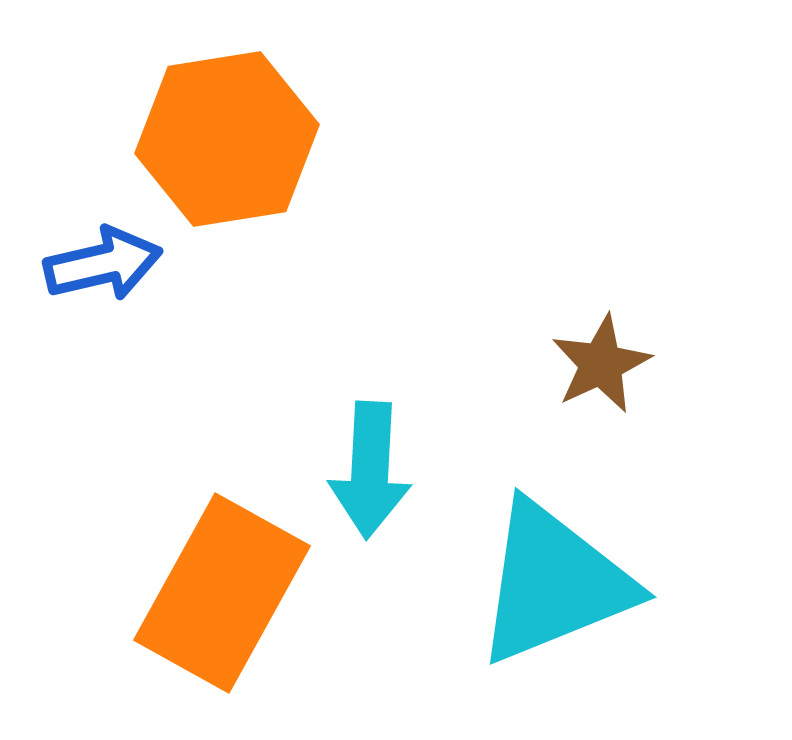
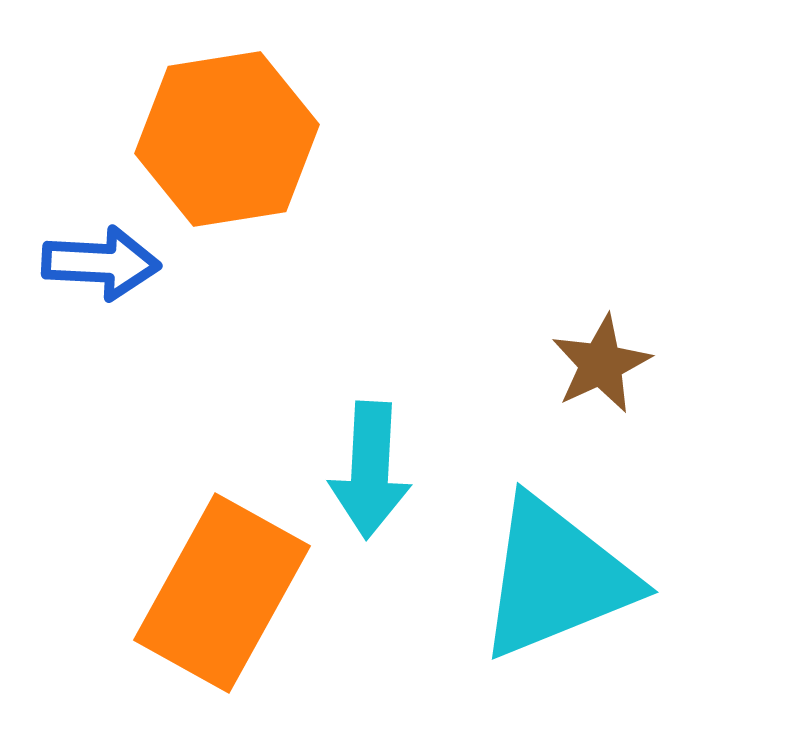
blue arrow: moved 2 px left, 1 px up; rotated 16 degrees clockwise
cyan triangle: moved 2 px right, 5 px up
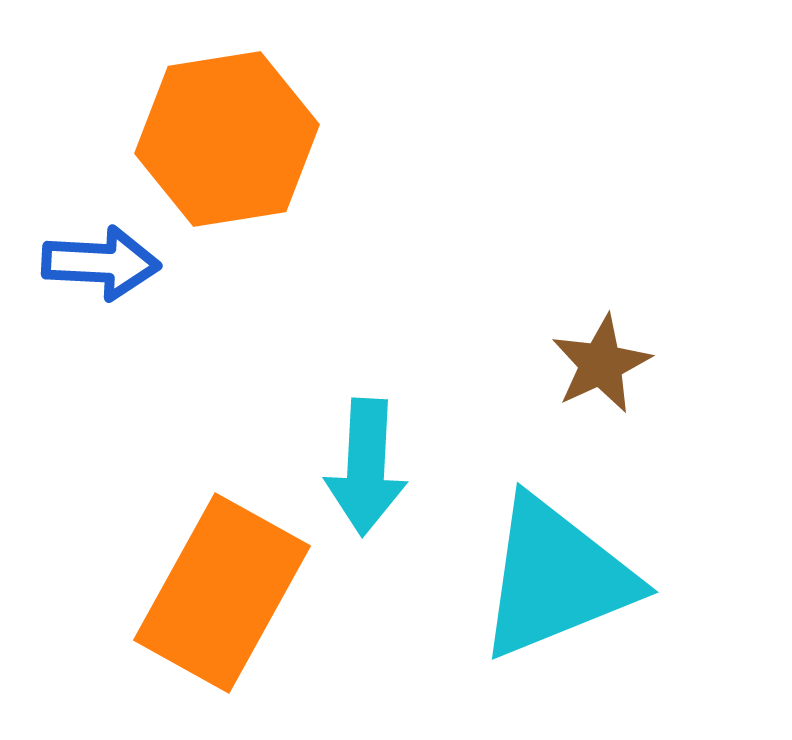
cyan arrow: moved 4 px left, 3 px up
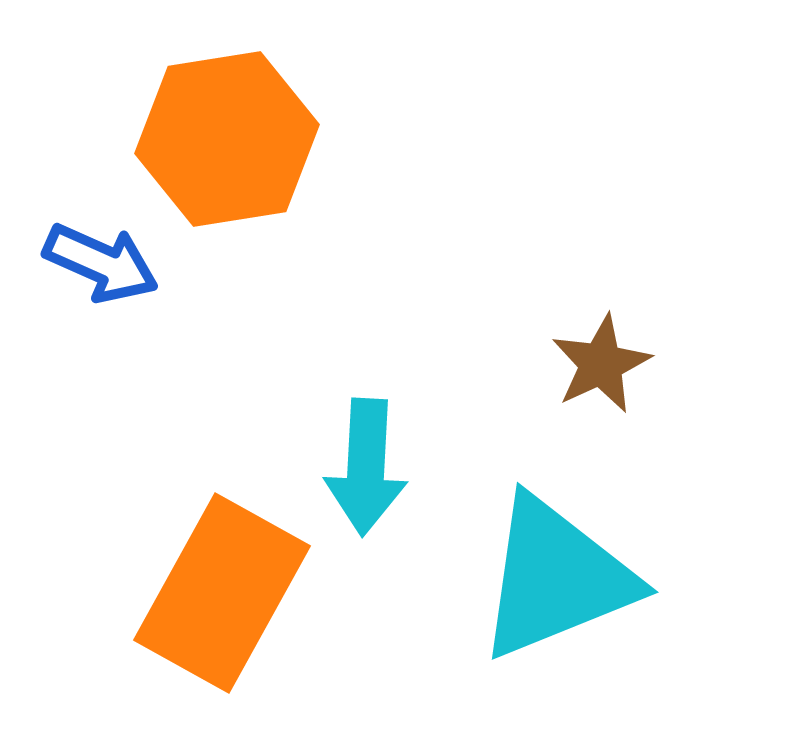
blue arrow: rotated 21 degrees clockwise
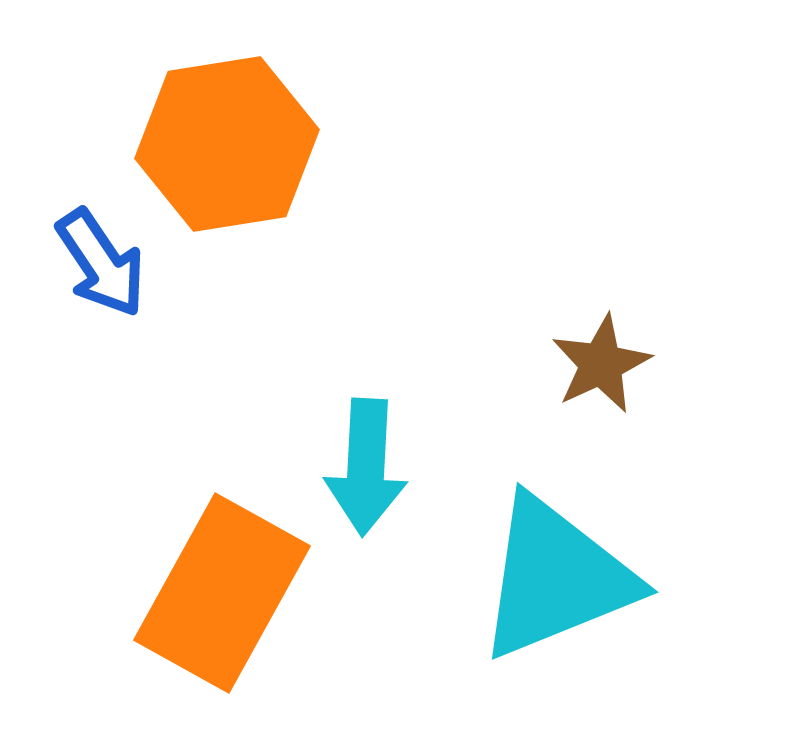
orange hexagon: moved 5 px down
blue arrow: rotated 32 degrees clockwise
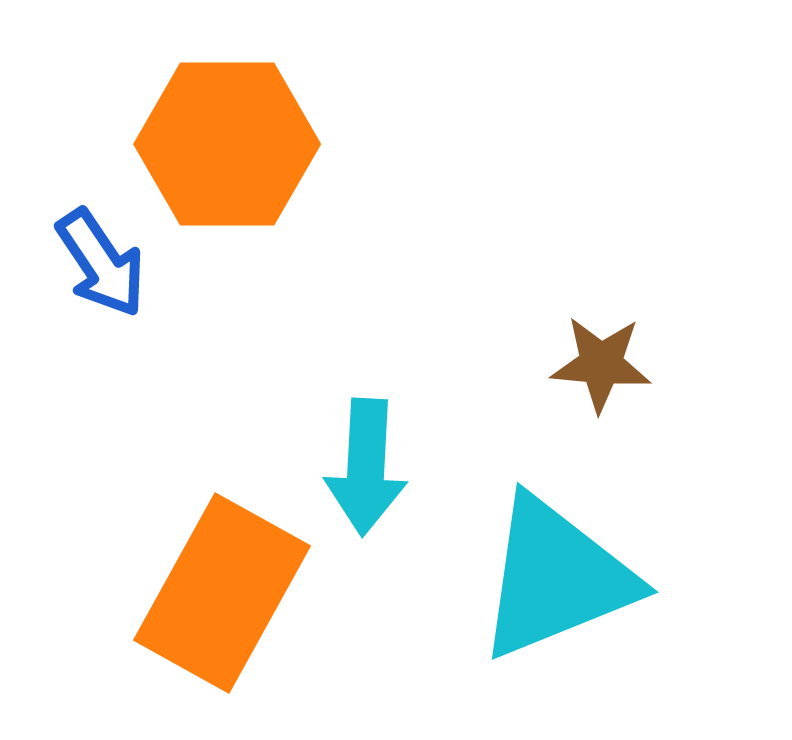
orange hexagon: rotated 9 degrees clockwise
brown star: rotated 30 degrees clockwise
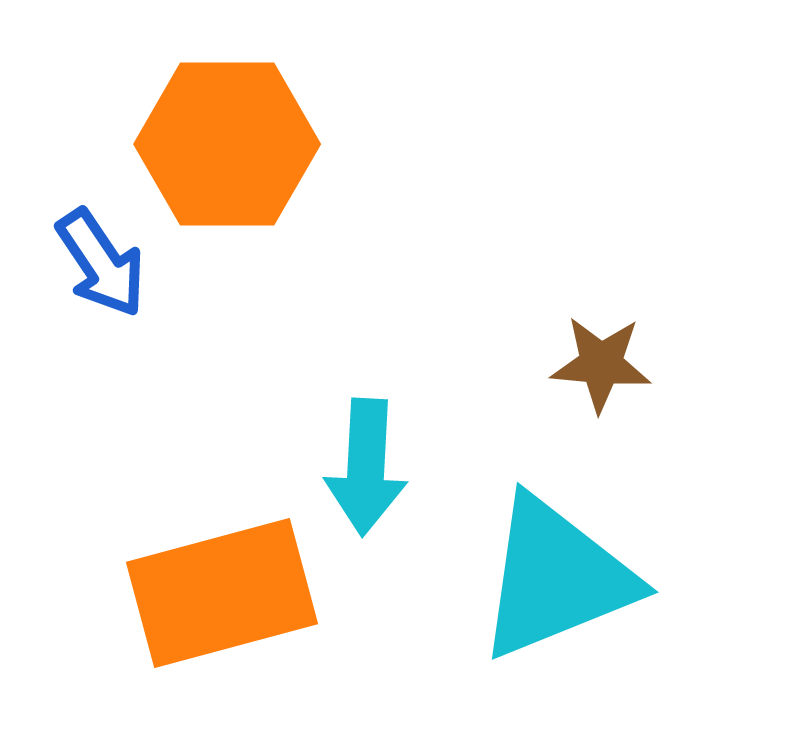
orange rectangle: rotated 46 degrees clockwise
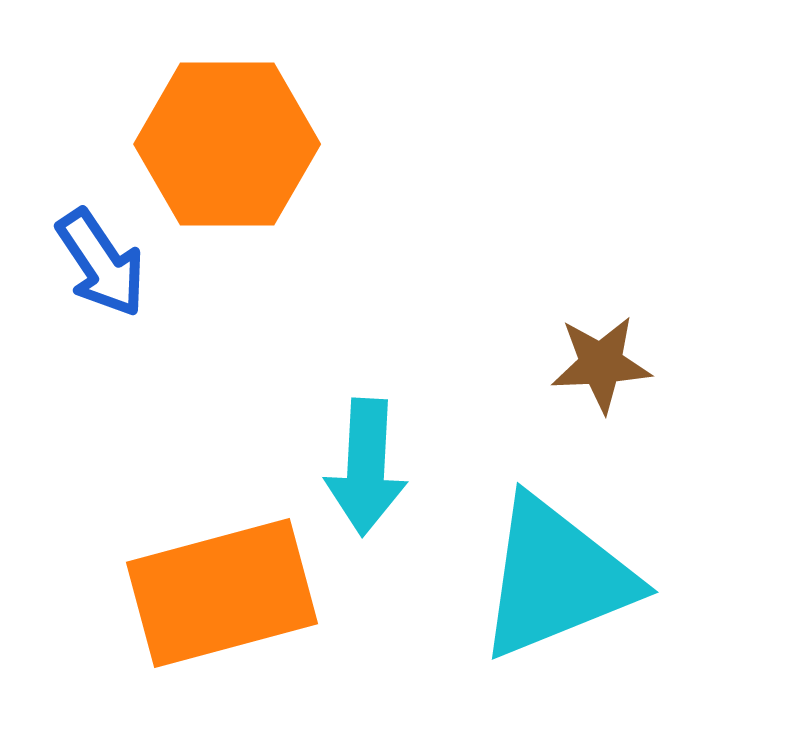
brown star: rotated 8 degrees counterclockwise
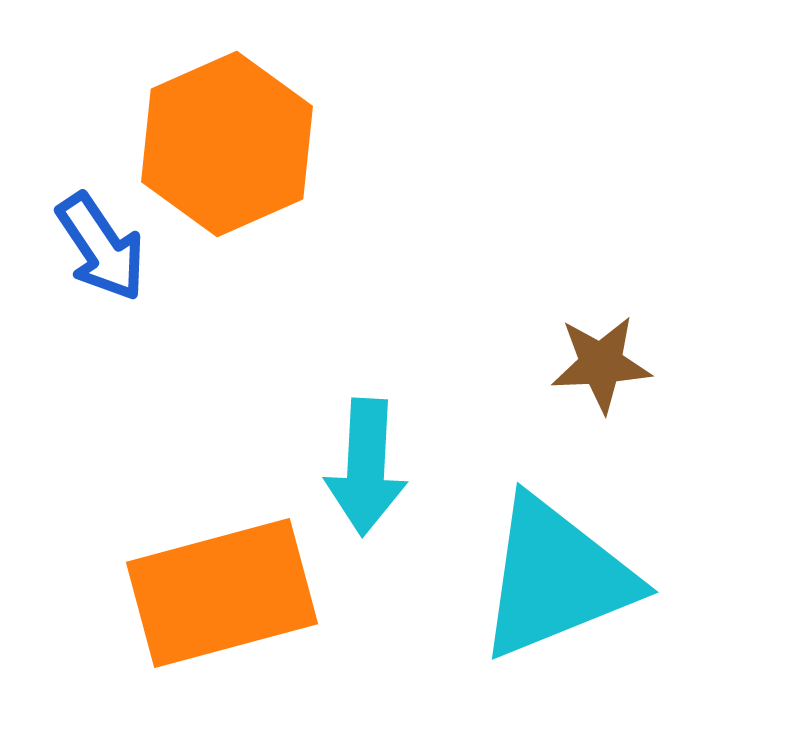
orange hexagon: rotated 24 degrees counterclockwise
blue arrow: moved 16 px up
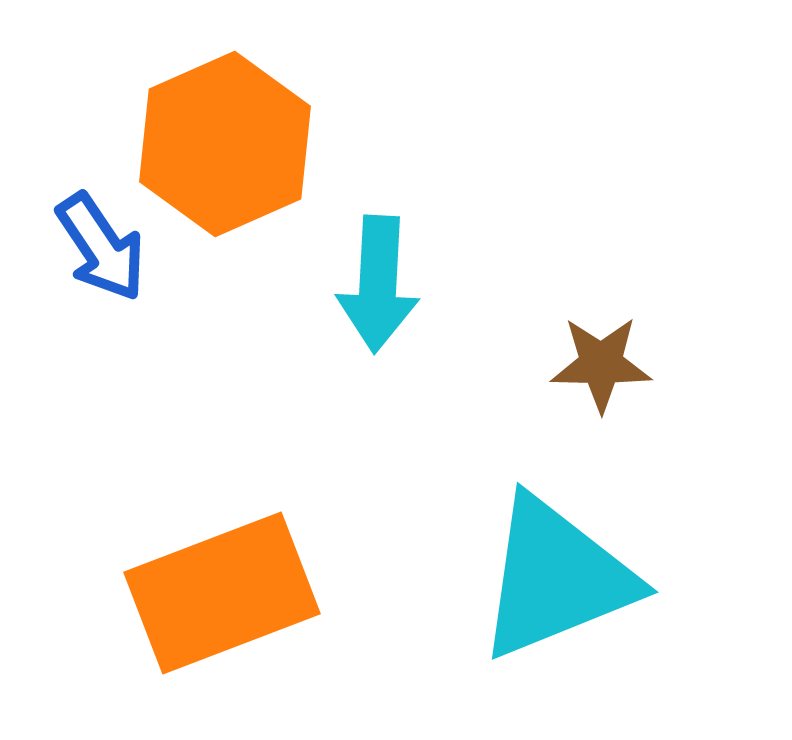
orange hexagon: moved 2 px left
brown star: rotated 4 degrees clockwise
cyan arrow: moved 12 px right, 183 px up
orange rectangle: rotated 6 degrees counterclockwise
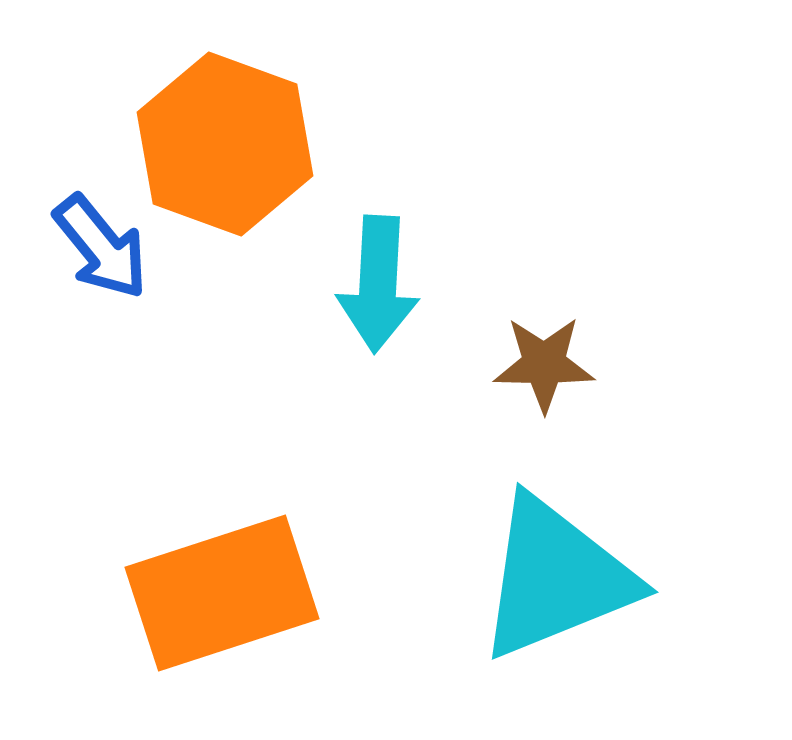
orange hexagon: rotated 16 degrees counterclockwise
blue arrow: rotated 5 degrees counterclockwise
brown star: moved 57 px left
orange rectangle: rotated 3 degrees clockwise
